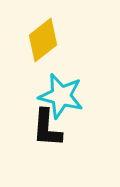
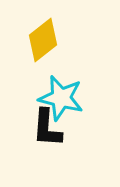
cyan star: moved 2 px down
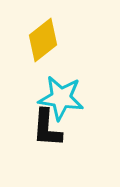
cyan star: rotated 6 degrees counterclockwise
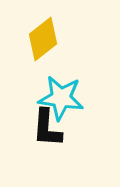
yellow diamond: moved 1 px up
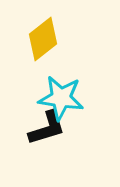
black L-shape: rotated 111 degrees counterclockwise
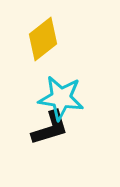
black L-shape: moved 3 px right
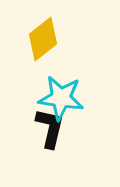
black L-shape: rotated 60 degrees counterclockwise
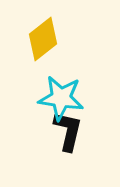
black L-shape: moved 18 px right, 3 px down
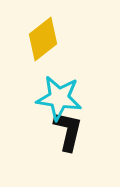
cyan star: moved 2 px left
